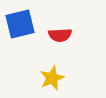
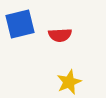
yellow star: moved 17 px right, 4 px down
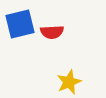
red semicircle: moved 8 px left, 3 px up
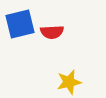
yellow star: rotated 10 degrees clockwise
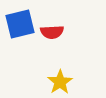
yellow star: moved 9 px left; rotated 20 degrees counterclockwise
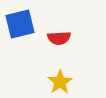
red semicircle: moved 7 px right, 6 px down
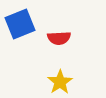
blue square: rotated 8 degrees counterclockwise
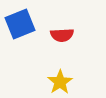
red semicircle: moved 3 px right, 3 px up
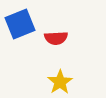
red semicircle: moved 6 px left, 3 px down
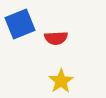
yellow star: moved 1 px right, 1 px up
